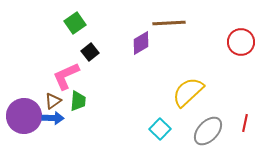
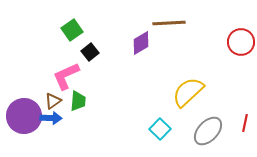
green square: moved 3 px left, 7 px down
blue arrow: moved 2 px left
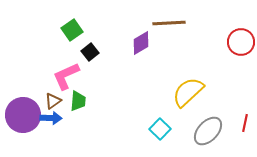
purple circle: moved 1 px left, 1 px up
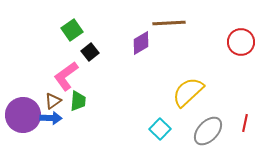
pink L-shape: rotated 12 degrees counterclockwise
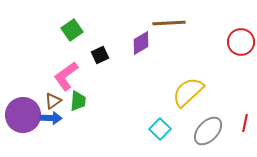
black square: moved 10 px right, 3 px down; rotated 12 degrees clockwise
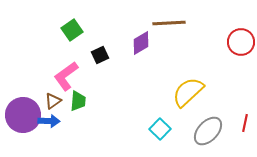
blue arrow: moved 2 px left, 3 px down
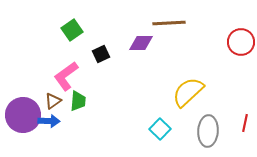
purple diamond: rotated 30 degrees clockwise
black square: moved 1 px right, 1 px up
gray ellipse: rotated 40 degrees counterclockwise
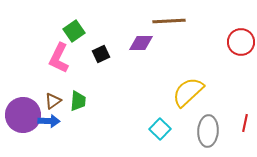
brown line: moved 2 px up
green square: moved 2 px right, 1 px down
pink L-shape: moved 7 px left, 18 px up; rotated 28 degrees counterclockwise
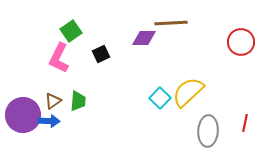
brown line: moved 2 px right, 2 px down
green square: moved 3 px left
purple diamond: moved 3 px right, 5 px up
cyan square: moved 31 px up
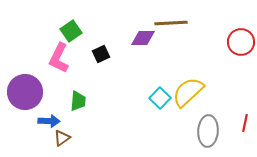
purple diamond: moved 1 px left
brown triangle: moved 9 px right, 37 px down
purple circle: moved 2 px right, 23 px up
